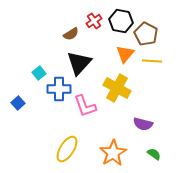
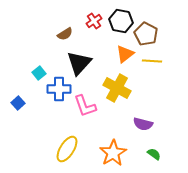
brown semicircle: moved 6 px left
orange triangle: rotated 12 degrees clockwise
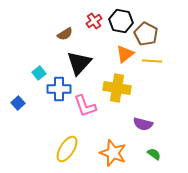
yellow cross: rotated 20 degrees counterclockwise
orange star: rotated 20 degrees counterclockwise
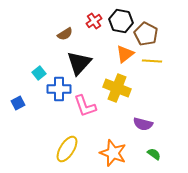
yellow cross: rotated 12 degrees clockwise
blue square: rotated 16 degrees clockwise
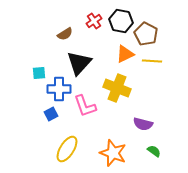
orange triangle: rotated 12 degrees clockwise
cyan square: rotated 32 degrees clockwise
blue square: moved 33 px right, 11 px down
green semicircle: moved 3 px up
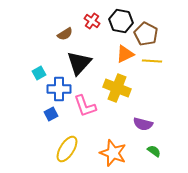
red cross: moved 2 px left; rotated 21 degrees counterclockwise
cyan square: rotated 24 degrees counterclockwise
